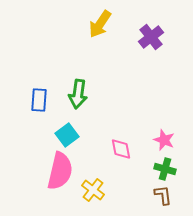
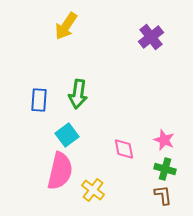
yellow arrow: moved 34 px left, 2 px down
pink diamond: moved 3 px right
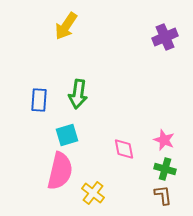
purple cross: moved 14 px right; rotated 15 degrees clockwise
cyan square: rotated 20 degrees clockwise
yellow cross: moved 3 px down
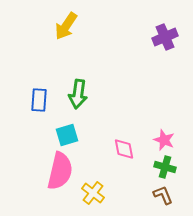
green cross: moved 2 px up
brown L-shape: rotated 15 degrees counterclockwise
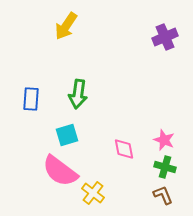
blue rectangle: moved 8 px left, 1 px up
pink semicircle: rotated 114 degrees clockwise
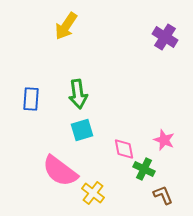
purple cross: rotated 35 degrees counterclockwise
green arrow: rotated 16 degrees counterclockwise
cyan square: moved 15 px right, 5 px up
green cross: moved 21 px left, 2 px down; rotated 10 degrees clockwise
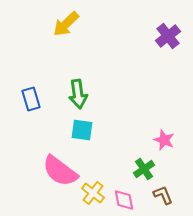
yellow arrow: moved 2 px up; rotated 12 degrees clockwise
purple cross: moved 3 px right, 1 px up; rotated 20 degrees clockwise
blue rectangle: rotated 20 degrees counterclockwise
cyan square: rotated 25 degrees clockwise
pink diamond: moved 51 px down
green cross: rotated 30 degrees clockwise
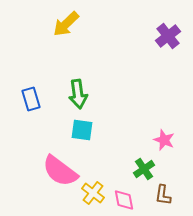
brown L-shape: rotated 150 degrees counterclockwise
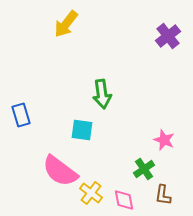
yellow arrow: rotated 8 degrees counterclockwise
green arrow: moved 24 px right
blue rectangle: moved 10 px left, 16 px down
yellow cross: moved 2 px left
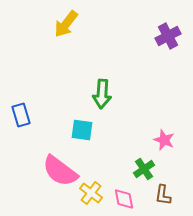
purple cross: rotated 10 degrees clockwise
green arrow: rotated 12 degrees clockwise
pink diamond: moved 1 px up
